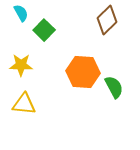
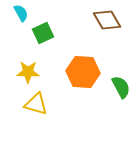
brown diamond: rotated 76 degrees counterclockwise
green square: moved 1 px left, 3 px down; rotated 20 degrees clockwise
yellow star: moved 7 px right, 7 px down
green semicircle: moved 7 px right
yellow triangle: moved 12 px right; rotated 10 degrees clockwise
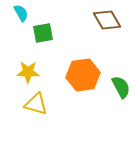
green square: rotated 15 degrees clockwise
orange hexagon: moved 3 px down; rotated 12 degrees counterclockwise
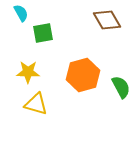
orange hexagon: rotated 8 degrees counterclockwise
